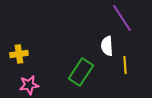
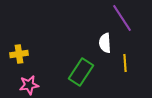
white semicircle: moved 2 px left, 3 px up
yellow line: moved 2 px up
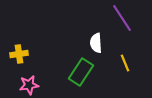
white semicircle: moved 9 px left
yellow line: rotated 18 degrees counterclockwise
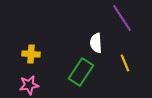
yellow cross: moved 12 px right; rotated 12 degrees clockwise
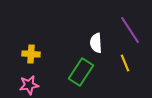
purple line: moved 8 px right, 12 px down
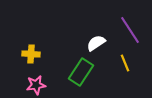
white semicircle: rotated 60 degrees clockwise
pink star: moved 7 px right
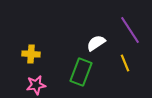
green rectangle: rotated 12 degrees counterclockwise
